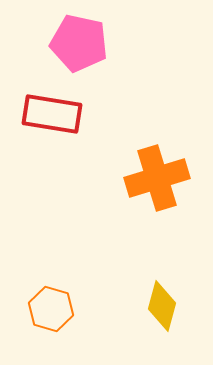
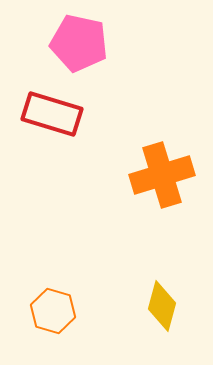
red rectangle: rotated 8 degrees clockwise
orange cross: moved 5 px right, 3 px up
orange hexagon: moved 2 px right, 2 px down
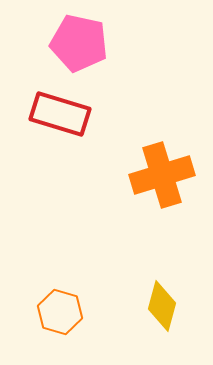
red rectangle: moved 8 px right
orange hexagon: moved 7 px right, 1 px down
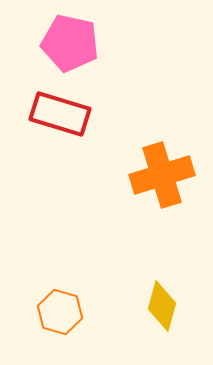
pink pentagon: moved 9 px left
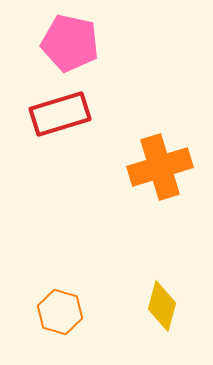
red rectangle: rotated 34 degrees counterclockwise
orange cross: moved 2 px left, 8 px up
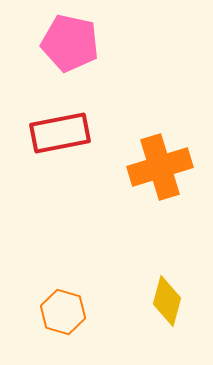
red rectangle: moved 19 px down; rotated 6 degrees clockwise
yellow diamond: moved 5 px right, 5 px up
orange hexagon: moved 3 px right
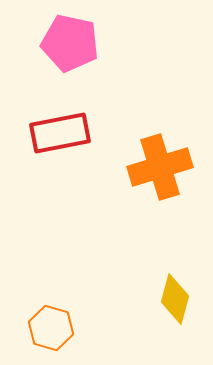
yellow diamond: moved 8 px right, 2 px up
orange hexagon: moved 12 px left, 16 px down
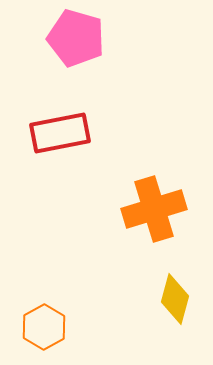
pink pentagon: moved 6 px right, 5 px up; rotated 4 degrees clockwise
orange cross: moved 6 px left, 42 px down
orange hexagon: moved 7 px left, 1 px up; rotated 15 degrees clockwise
